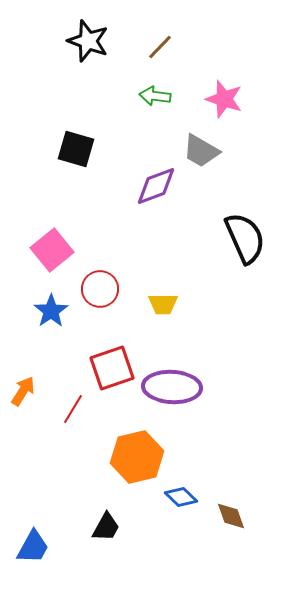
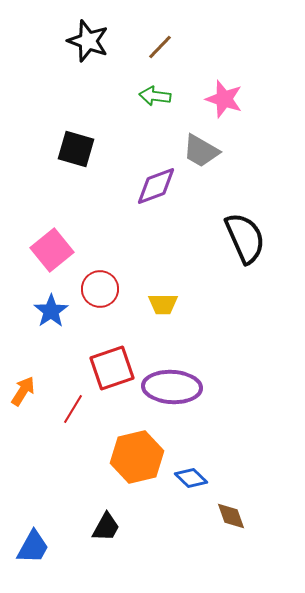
blue diamond: moved 10 px right, 19 px up
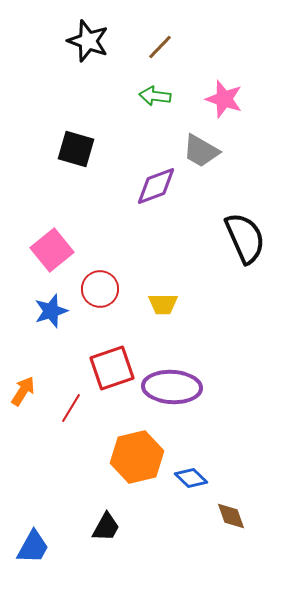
blue star: rotated 16 degrees clockwise
red line: moved 2 px left, 1 px up
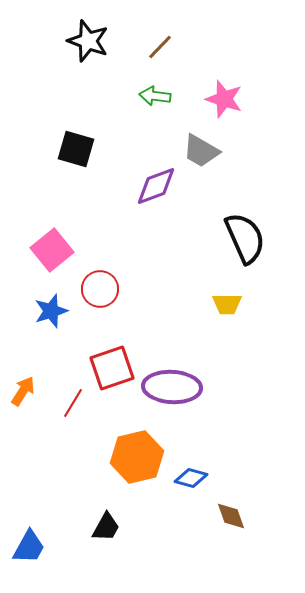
yellow trapezoid: moved 64 px right
red line: moved 2 px right, 5 px up
blue diamond: rotated 28 degrees counterclockwise
blue trapezoid: moved 4 px left
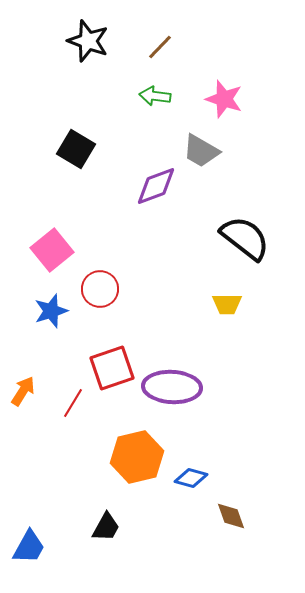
black square: rotated 15 degrees clockwise
black semicircle: rotated 28 degrees counterclockwise
